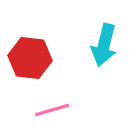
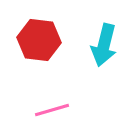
red hexagon: moved 9 px right, 18 px up
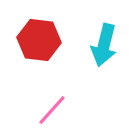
pink line: rotated 32 degrees counterclockwise
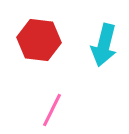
pink line: rotated 16 degrees counterclockwise
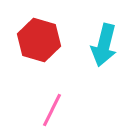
red hexagon: rotated 9 degrees clockwise
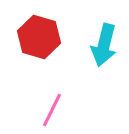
red hexagon: moved 3 px up
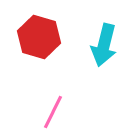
pink line: moved 1 px right, 2 px down
